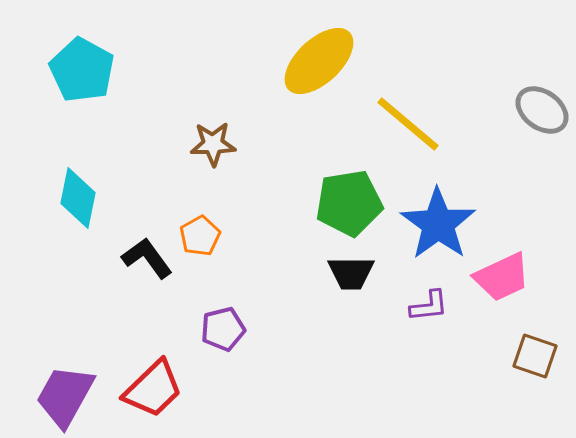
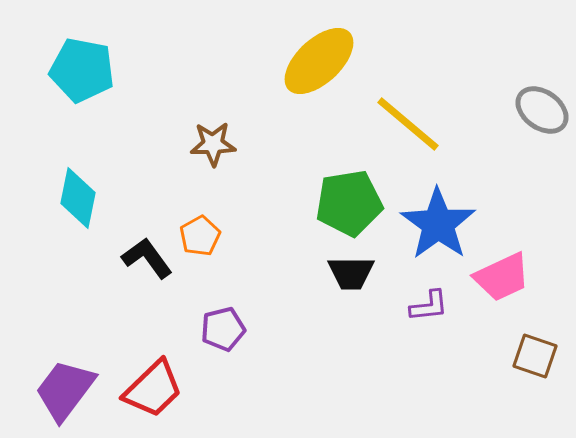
cyan pentagon: rotated 18 degrees counterclockwise
purple trapezoid: moved 6 px up; rotated 8 degrees clockwise
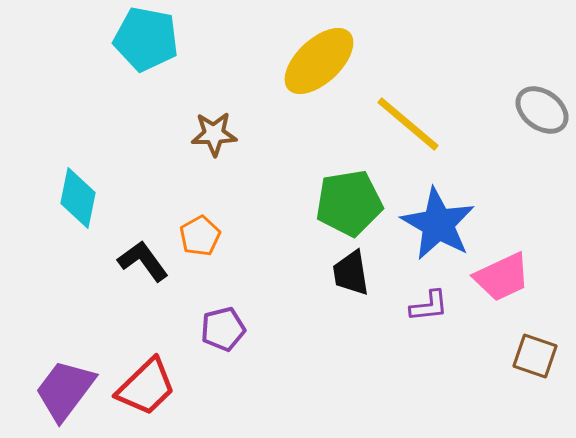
cyan pentagon: moved 64 px right, 31 px up
brown star: moved 1 px right, 10 px up
blue star: rotated 6 degrees counterclockwise
black L-shape: moved 4 px left, 3 px down
black trapezoid: rotated 81 degrees clockwise
red trapezoid: moved 7 px left, 2 px up
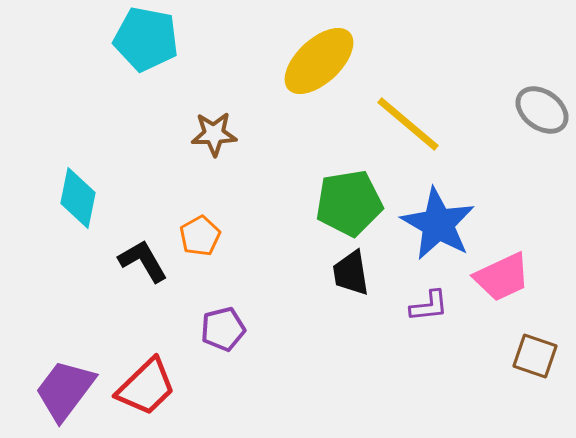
black L-shape: rotated 6 degrees clockwise
